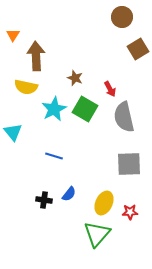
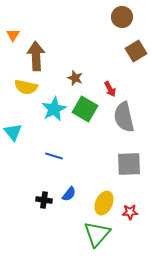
brown square: moved 2 px left, 2 px down
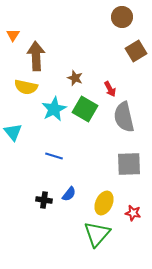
red star: moved 3 px right, 1 px down; rotated 14 degrees clockwise
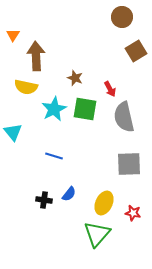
green square: rotated 20 degrees counterclockwise
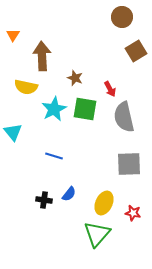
brown arrow: moved 6 px right
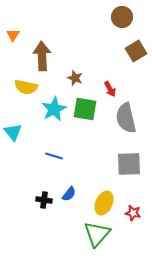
gray semicircle: moved 2 px right, 1 px down
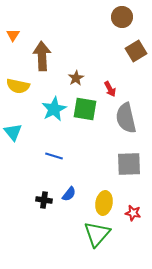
brown star: moved 1 px right; rotated 21 degrees clockwise
yellow semicircle: moved 8 px left, 1 px up
yellow ellipse: rotated 15 degrees counterclockwise
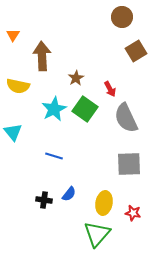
green square: rotated 25 degrees clockwise
gray semicircle: rotated 12 degrees counterclockwise
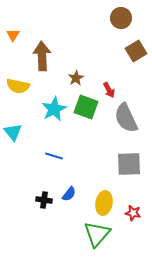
brown circle: moved 1 px left, 1 px down
red arrow: moved 1 px left, 1 px down
green square: moved 1 px right, 2 px up; rotated 15 degrees counterclockwise
